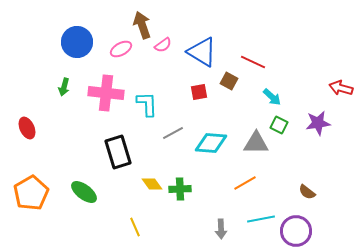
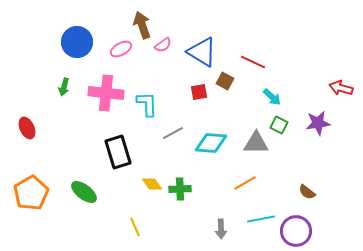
brown square: moved 4 px left
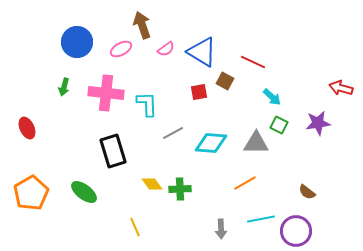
pink semicircle: moved 3 px right, 4 px down
black rectangle: moved 5 px left, 1 px up
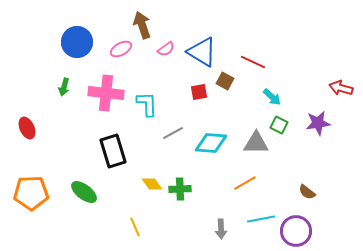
orange pentagon: rotated 28 degrees clockwise
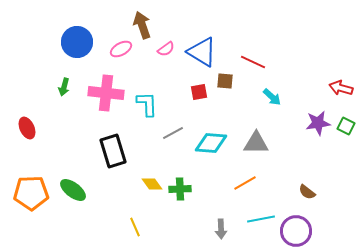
brown square: rotated 24 degrees counterclockwise
green square: moved 67 px right, 1 px down
green ellipse: moved 11 px left, 2 px up
